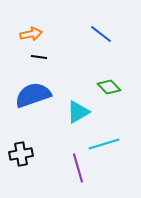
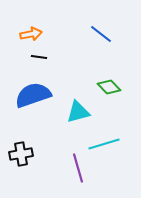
cyan triangle: rotated 15 degrees clockwise
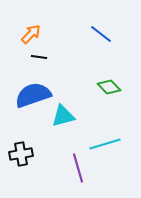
orange arrow: rotated 35 degrees counterclockwise
cyan triangle: moved 15 px left, 4 px down
cyan line: moved 1 px right
